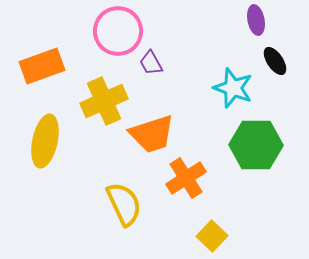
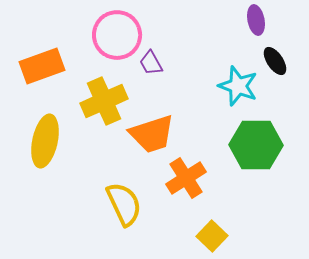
pink circle: moved 1 px left, 4 px down
cyan star: moved 5 px right, 2 px up
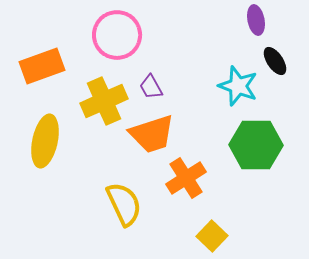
purple trapezoid: moved 24 px down
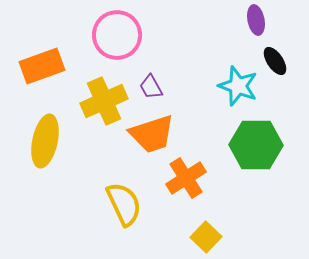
yellow square: moved 6 px left, 1 px down
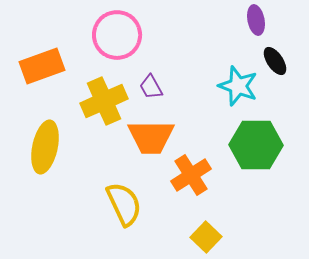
orange trapezoid: moved 1 px left, 3 px down; rotated 18 degrees clockwise
yellow ellipse: moved 6 px down
orange cross: moved 5 px right, 3 px up
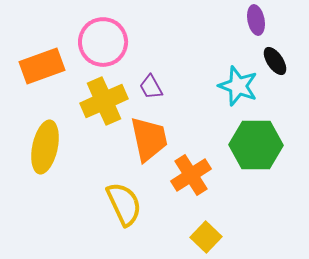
pink circle: moved 14 px left, 7 px down
orange trapezoid: moved 2 px left, 2 px down; rotated 102 degrees counterclockwise
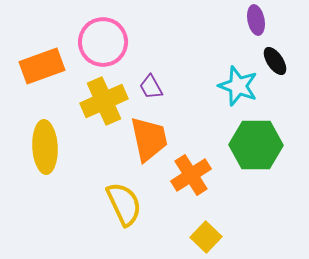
yellow ellipse: rotated 15 degrees counterclockwise
